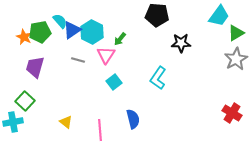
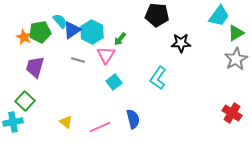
pink line: moved 3 px up; rotated 70 degrees clockwise
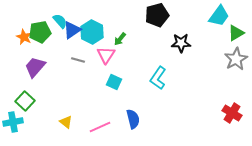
black pentagon: rotated 20 degrees counterclockwise
purple trapezoid: rotated 25 degrees clockwise
cyan square: rotated 28 degrees counterclockwise
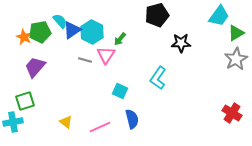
gray line: moved 7 px right
cyan square: moved 6 px right, 9 px down
green square: rotated 30 degrees clockwise
blue semicircle: moved 1 px left
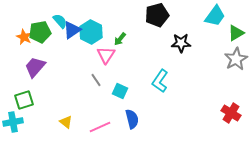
cyan trapezoid: moved 4 px left
cyan hexagon: moved 1 px left
gray line: moved 11 px right, 20 px down; rotated 40 degrees clockwise
cyan L-shape: moved 2 px right, 3 px down
green square: moved 1 px left, 1 px up
red cross: moved 1 px left
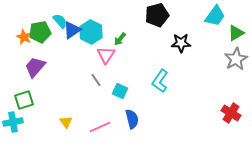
yellow triangle: rotated 16 degrees clockwise
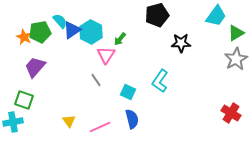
cyan trapezoid: moved 1 px right
cyan square: moved 8 px right, 1 px down
green square: rotated 36 degrees clockwise
yellow triangle: moved 3 px right, 1 px up
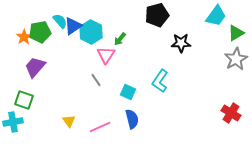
blue triangle: moved 1 px right, 4 px up
orange star: rotated 14 degrees clockwise
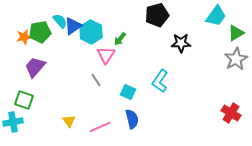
orange star: rotated 21 degrees clockwise
